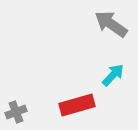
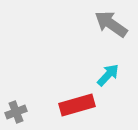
cyan arrow: moved 5 px left
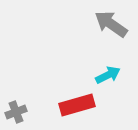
cyan arrow: rotated 20 degrees clockwise
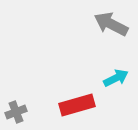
gray arrow: rotated 8 degrees counterclockwise
cyan arrow: moved 8 px right, 3 px down
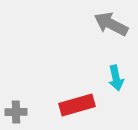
cyan arrow: rotated 105 degrees clockwise
gray cross: rotated 20 degrees clockwise
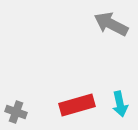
cyan arrow: moved 4 px right, 26 px down
gray cross: rotated 20 degrees clockwise
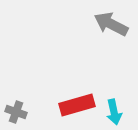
cyan arrow: moved 6 px left, 8 px down
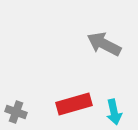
gray arrow: moved 7 px left, 20 px down
red rectangle: moved 3 px left, 1 px up
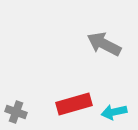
cyan arrow: rotated 90 degrees clockwise
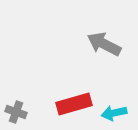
cyan arrow: moved 1 px down
